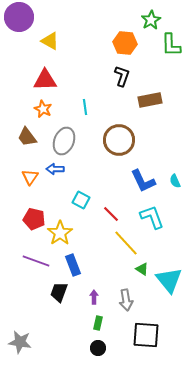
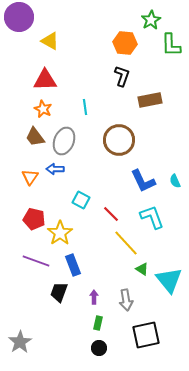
brown trapezoid: moved 8 px right
black square: rotated 16 degrees counterclockwise
gray star: rotated 30 degrees clockwise
black circle: moved 1 px right
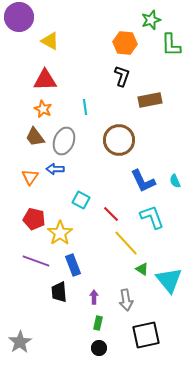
green star: rotated 12 degrees clockwise
black trapezoid: rotated 25 degrees counterclockwise
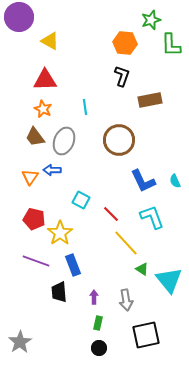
blue arrow: moved 3 px left, 1 px down
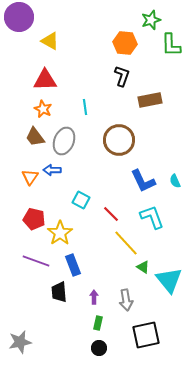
green triangle: moved 1 px right, 2 px up
gray star: rotated 20 degrees clockwise
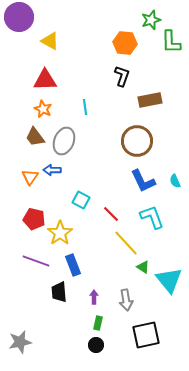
green L-shape: moved 3 px up
brown circle: moved 18 px right, 1 px down
black circle: moved 3 px left, 3 px up
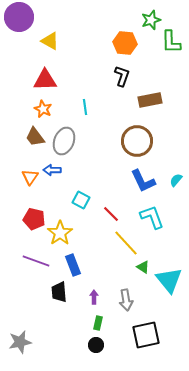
cyan semicircle: moved 1 px right, 1 px up; rotated 64 degrees clockwise
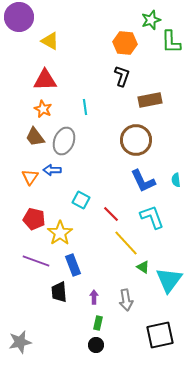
brown circle: moved 1 px left, 1 px up
cyan semicircle: rotated 48 degrees counterclockwise
cyan triangle: rotated 16 degrees clockwise
black square: moved 14 px right
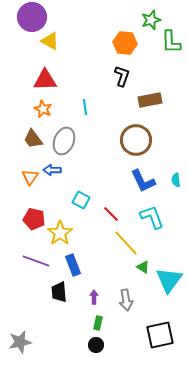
purple circle: moved 13 px right
brown trapezoid: moved 2 px left, 2 px down
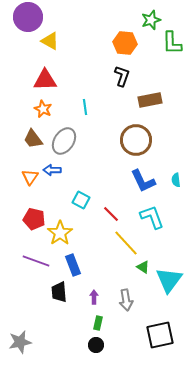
purple circle: moved 4 px left
green L-shape: moved 1 px right, 1 px down
gray ellipse: rotated 12 degrees clockwise
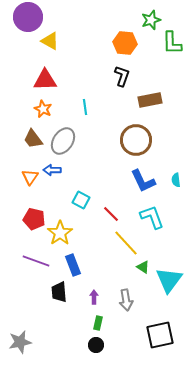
gray ellipse: moved 1 px left
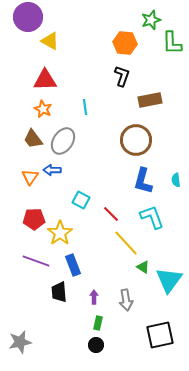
blue L-shape: rotated 40 degrees clockwise
red pentagon: rotated 15 degrees counterclockwise
